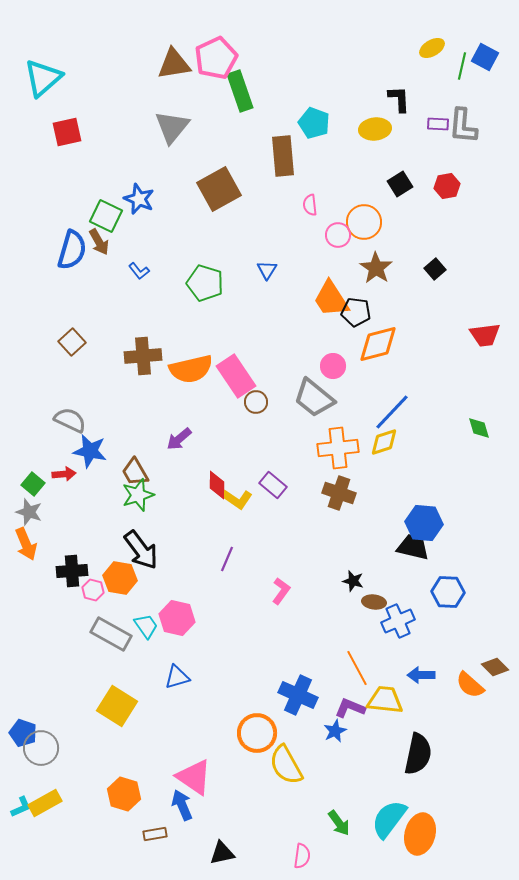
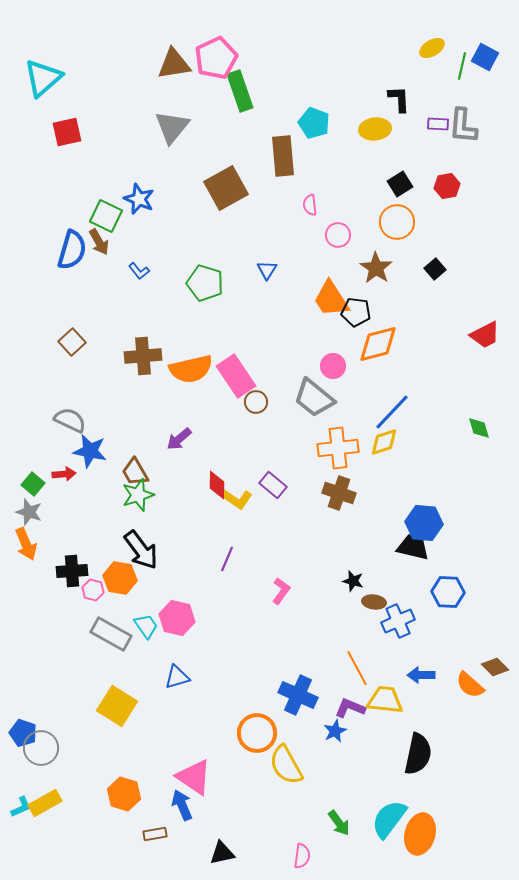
brown square at (219, 189): moved 7 px right, 1 px up
orange circle at (364, 222): moved 33 px right
red trapezoid at (485, 335): rotated 20 degrees counterclockwise
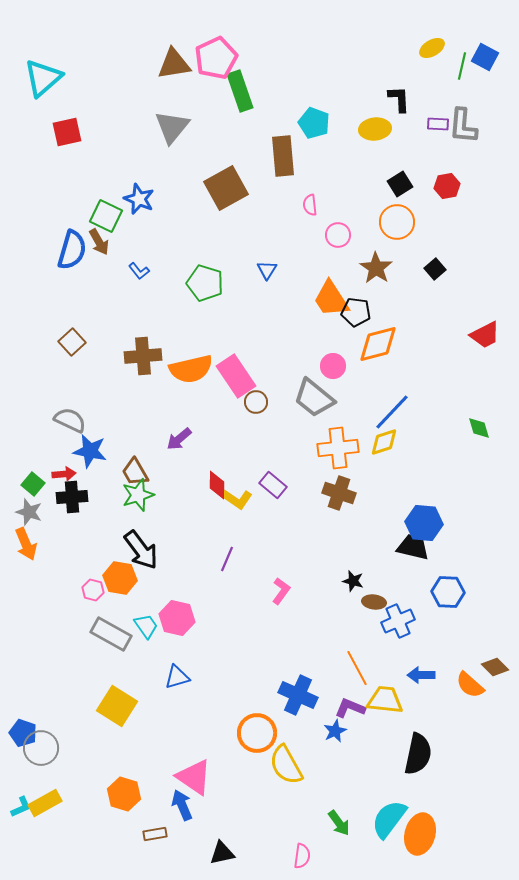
black cross at (72, 571): moved 74 px up
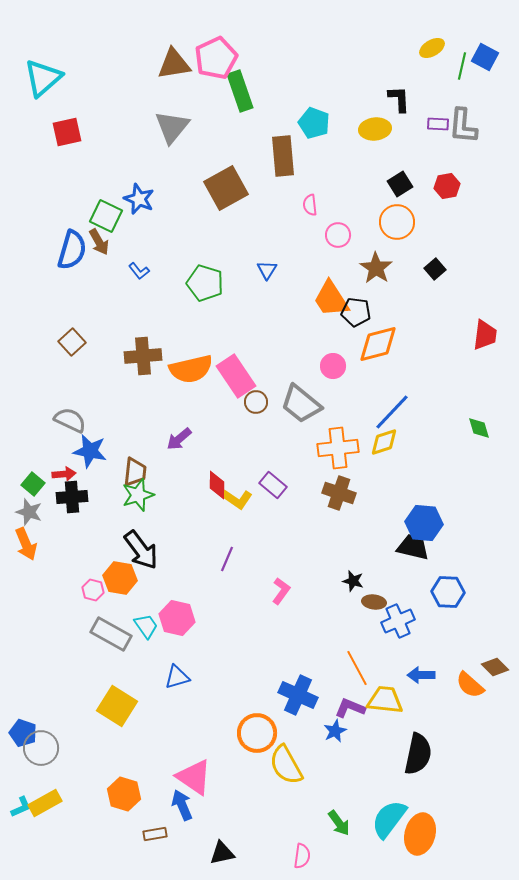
red trapezoid at (485, 335): rotated 56 degrees counterclockwise
gray trapezoid at (314, 398): moved 13 px left, 6 px down
brown trapezoid at (135, 472): rotated 144 degrees counterclockwise
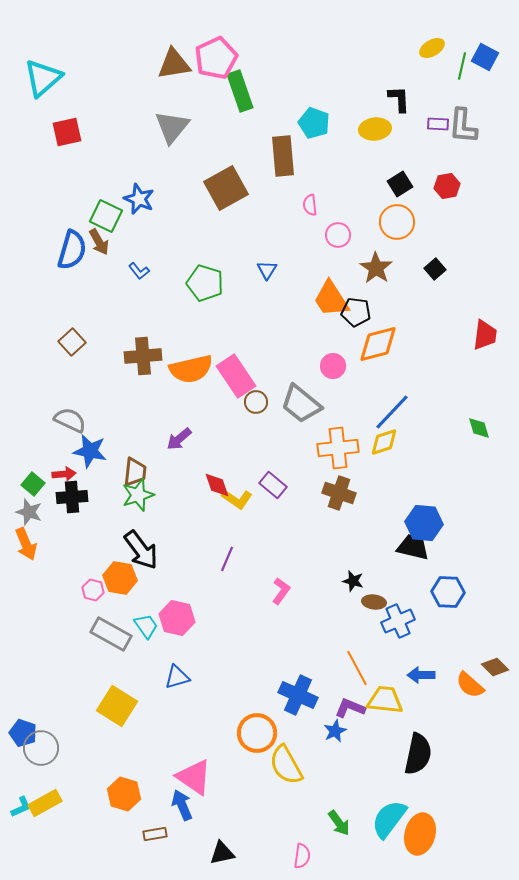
red diamond at (217, 485): rotated 20 degrees counterclockwise
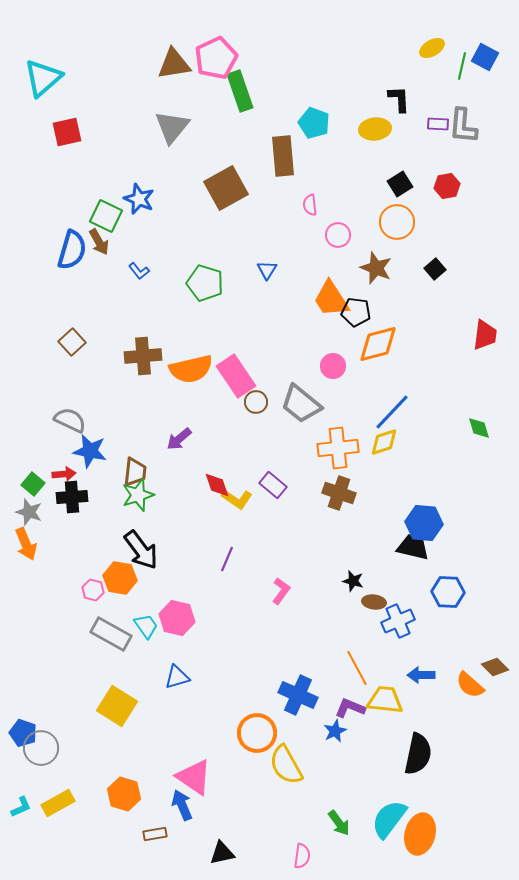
brown star at (376, 268): rotated 12 degrees counterclockwise
yellow rectangle at (45, 803): moved 13 px right
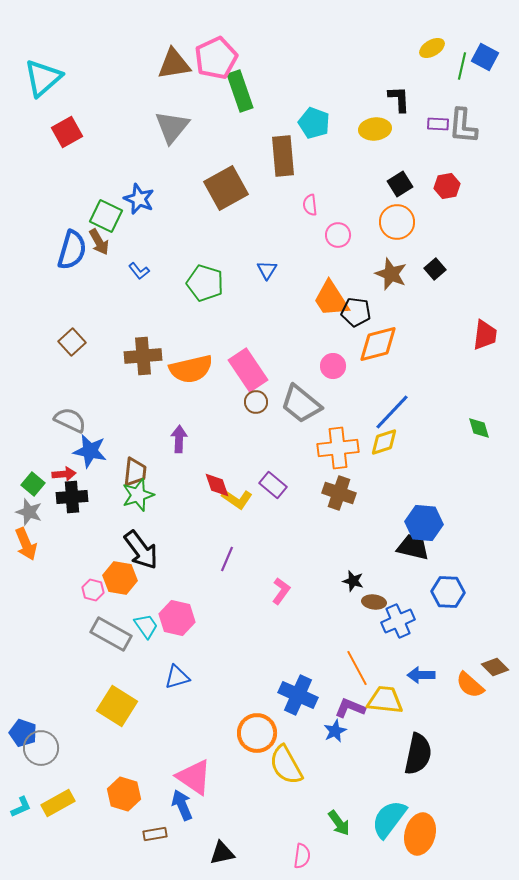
red square at (67, 132): rotated 16 degrees counterclockwise
brown star at (376, 268): moved 15 px right, 6 px down
pink rectangle at (236, 376): moved 12 px right, 6 px up
purple arrow at (179, 439): rotated 132 degrees clockwise
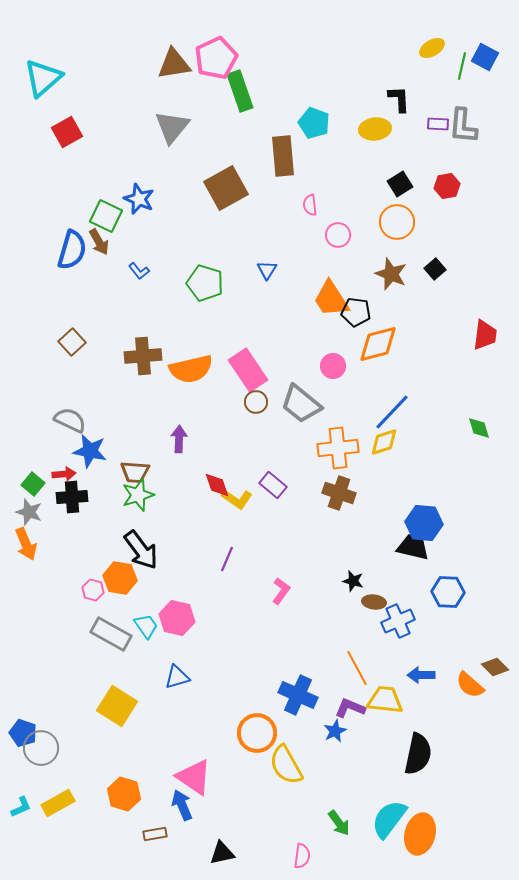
brown trapezoid at (135, 472): rotated 88 degrees clockwise
